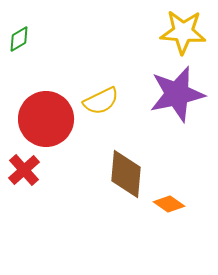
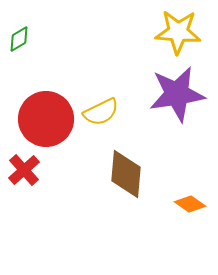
yellow star: moved 5 px left
purple star: rotated 4 degrees clockwise
yellow semicircle: moved 11 px down
orange diamond: moved 21 px right
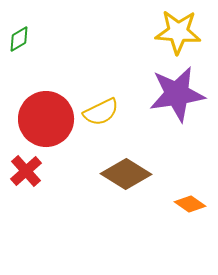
red cross: moved 2 px right, 1 px down
brown diamond: rotated 63 degrees counterclockwise
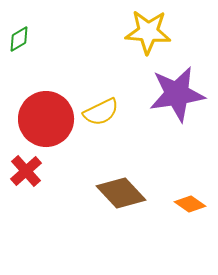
yellow star: moved 30 px left
brown diamond: moved 5 px left, 19 px down; rotated 15 degrees clockwise
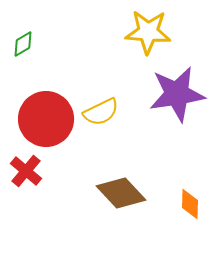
green diamond: moved 4 px right, 5 px down
red cross: rotated 8 degrees counterclockwise
orange diamond: rotated 56 degrees clockwise
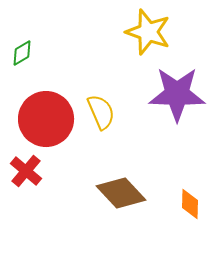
yellow star: rotated 15 degrees clockwise
green diamond: moved 1 px left, 9 px down
purple star: rotated 10 degrees clockwise
yellow semicircle: rotated 87 degrees counterclockwise
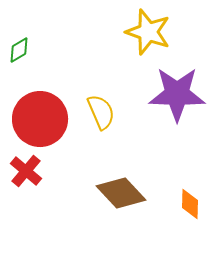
green diamond: moved 3 px left, 3 px up
red circle: moved 6 px left
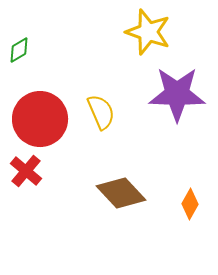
orange diamond: rotated 28 degrees clockwise
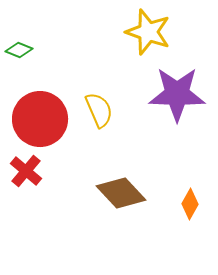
green diamond: rotated 52 degrees clockwise
yellow semicircle: moved 2 px left, 2 px up
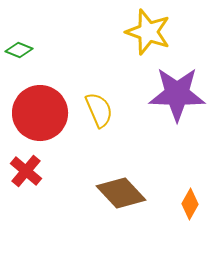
red circle: moved 6 px up
